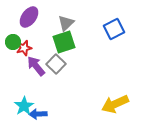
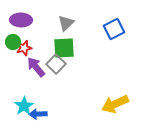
purple ellipse: moved 8 px left, 3 px down; rotated 55 degrees clockwise
green square: moved 6 px down; rotated 15 degrees clockwise
purple arrow: moved 1 px down
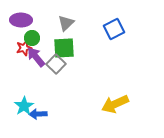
green circle: moved 19 px right, 4 px up
purple arrow: moved 10 px up
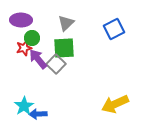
purple arrow: moved 2 px right, 2 px down
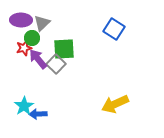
gray triangle: moved 24 px left
blue square: rotated 30 degrees counterclockwise
green square: moved 1 px down
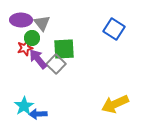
gray triangle: rotated 24 degrees counterclockwise
red star: moved 1 px right
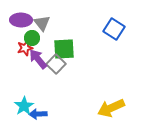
yellow arrow: moved 4 px left, 4 px down
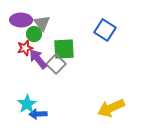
blue square: moved 9 px left, 1 px down
green circle: moved 2 px right, 4 px up
cyan star: moved 3 px right, 2 px up
